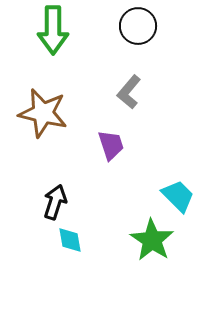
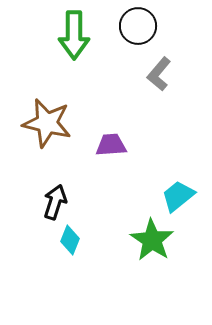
green arrow: moved 21 px right, 5 px down
gray L-shape: moved 30 px right, 18 px up
brown star: moved 4 px right, 10 px down
purple trapezoid: rotated 76 degrees counterclockwise
cyan trapezoid: rotated 84 degrees counterclockwise
cyan diamond: rotated 32 degrees clockwise
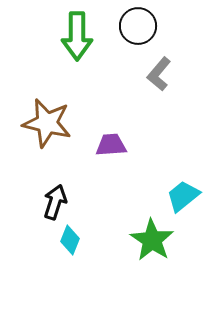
green arrow: moved 3 px right, 1 px down
cyan trapezoid: moved 5 px right
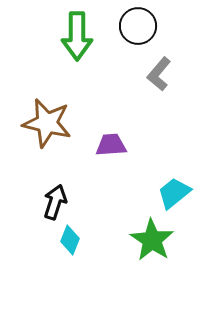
cyan trapezoid: moved 9 px left, 3 px up
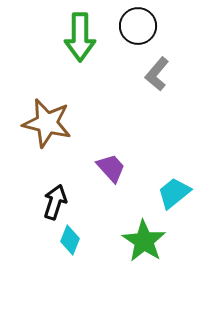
green arrow: moved 3 px right, 1 px down
gray L-shape: moved 2 px left
purple trapezoid: moved 23 px down; rotated 52 degrees clockwise
green star: moved 8 px left, 1 px down
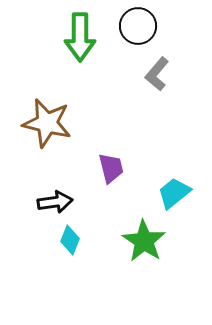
purple trapezoid: rotated 28 degrees clockwise
black arrow: rotated 64 degrees clockwise
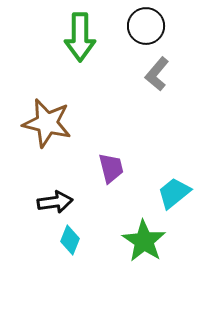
black circle: moved 8 px right
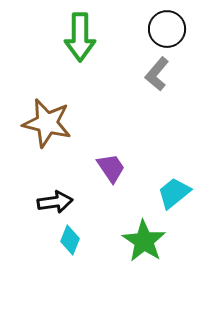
black circle: moved 21 px right, 3 px down
purple trapezoid: rotated 20 degrees counterclockwise
